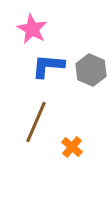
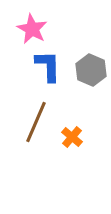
blue L-shape: rotated 84 degrees clockwise
orange cross: moved 10 px up
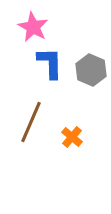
pink star: moved 1 px right, 2 px up
blue L-shape: moved 2 px right, 3 px up
brown line: moved 5 px left
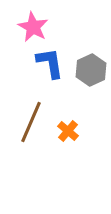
blue L-shape: rotated 8 degrees counterclockwise
gray hexagon: rotated 12 degrees clockwise
orange cross: moved 4 px left, 6 px up
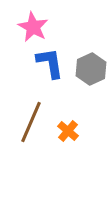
gray hexagon: moved 1 px up
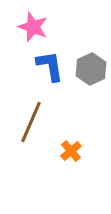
pink star: rotated 8 degrees counterclockwise
blue L-shape: moved 3 px down
orange cross: moved 3 px right, 20 px down; rotated 10 degrees clockwise
